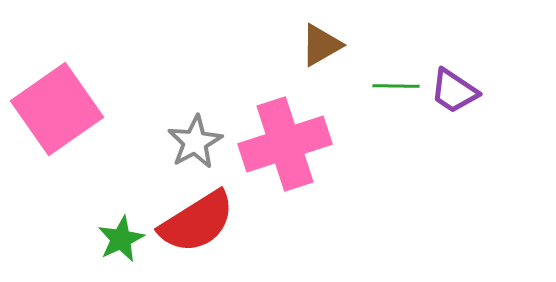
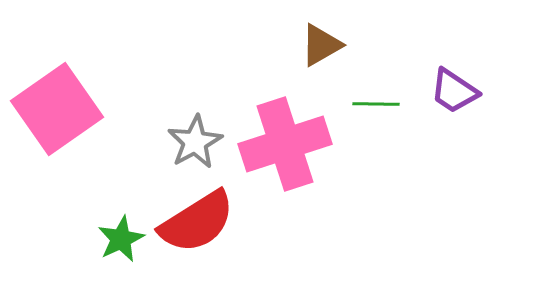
green line: moved 20 px left, 18 px down
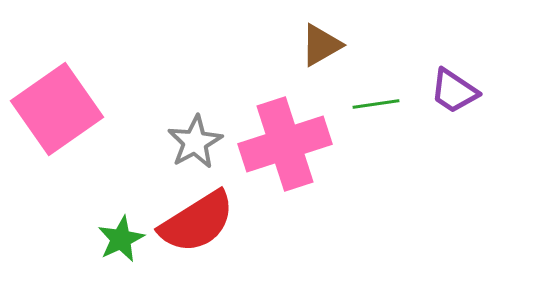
green line: rotated 9 degrees counterclockwise
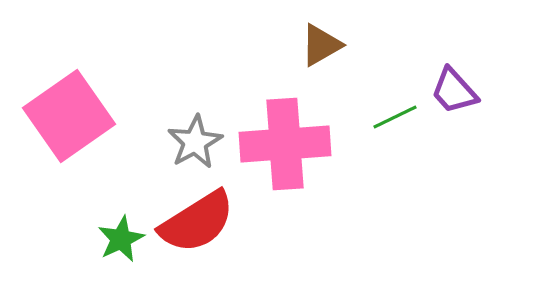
purple trapezoid: rotated 14 degrees clockwise
green line: moved 19 px right, 13 px down; rotated 18 degrees counterclockwise
pink square: moved 12 px right, 7 px down
pink cross: rotated 14 degrees clockwise
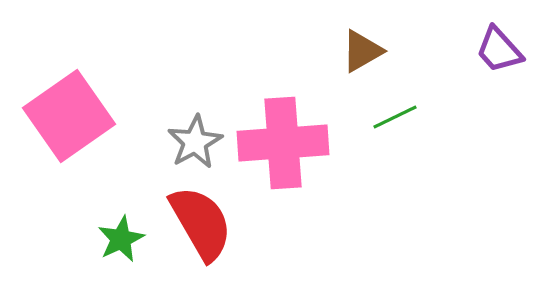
brown triangle: moved 41 px right, 6 px down
purple trapezoid: moved 45 px right, 41 px up
pink cross: moved 2 px left, 1 px up
red semicircle: moved 4 px right, 1 px down; rotated 88 degrees counterclockwise
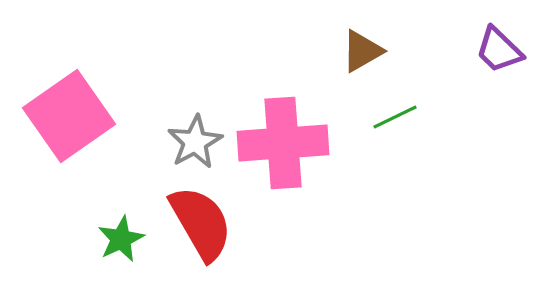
purple trapezoid: rotated 4 degrees counterclockwise
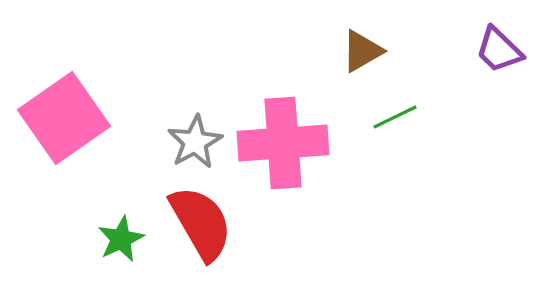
pink square: moved 5 px left, 2 px down
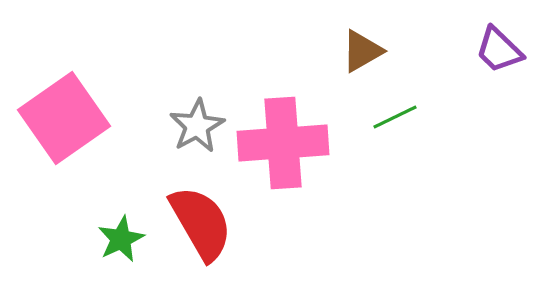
gray star: moved 2 px right, 16 px up
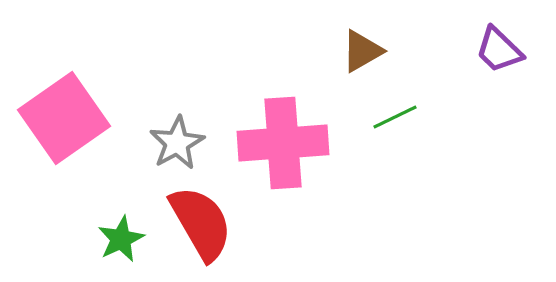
gray star: moved 20 px left, 17 px down
